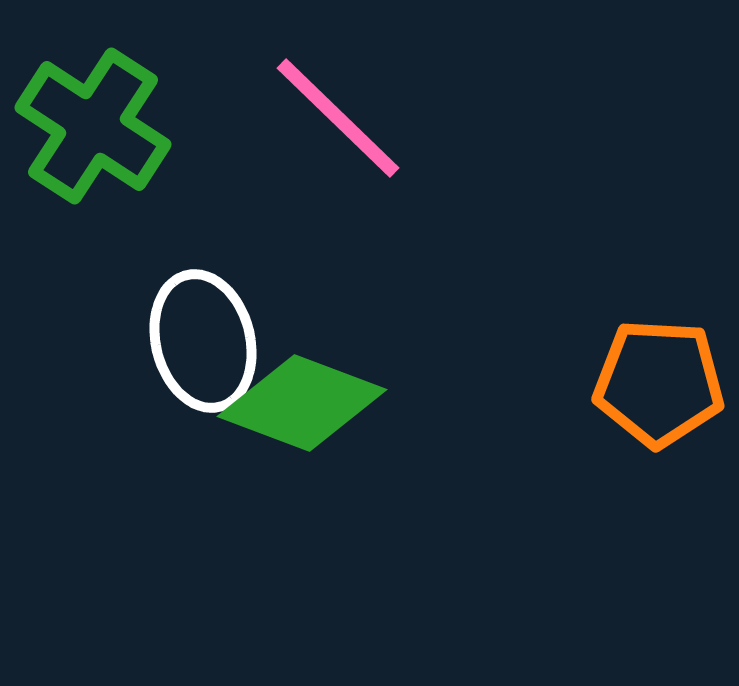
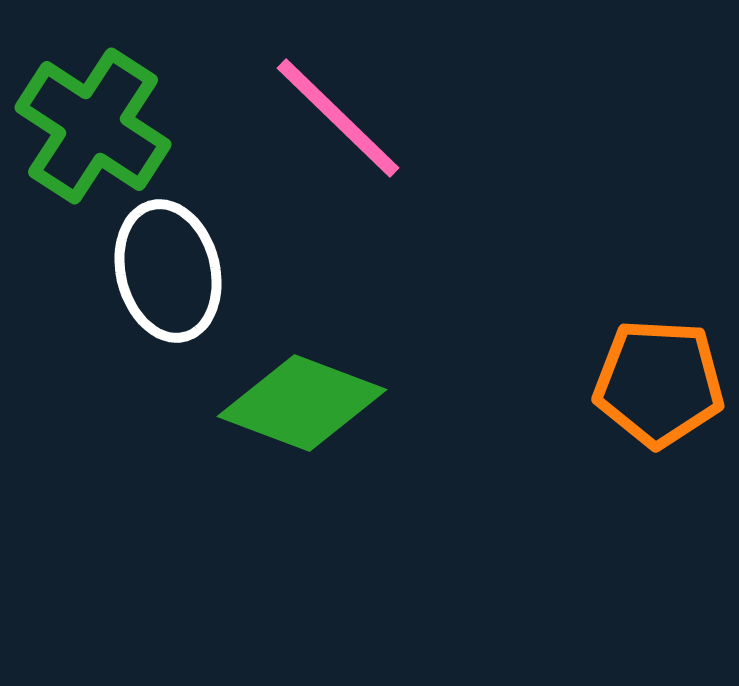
white ellipse: moved 35 px left, 70 px up
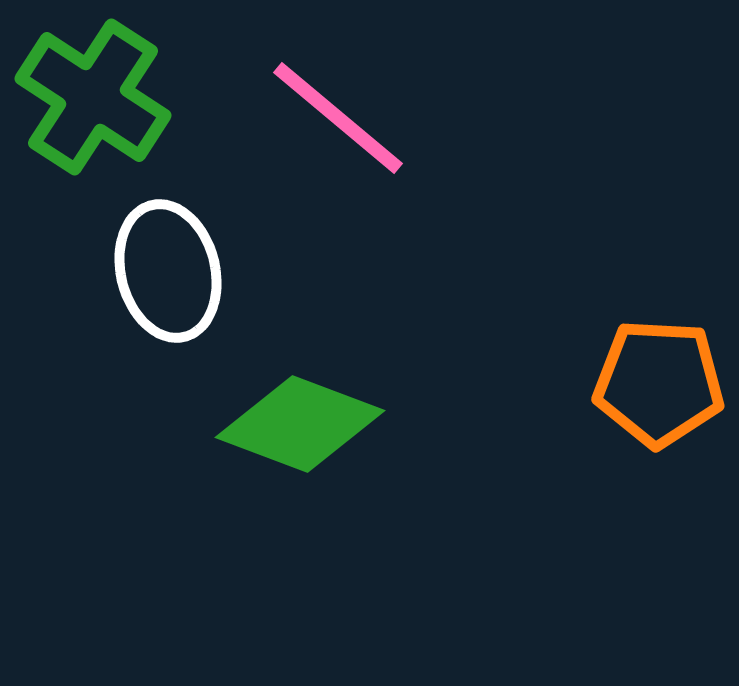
pink line: rotated 4 degrees counterclockwise
green cross: moved 29 px up
green diamond: moved 2 px left, 21 px down
